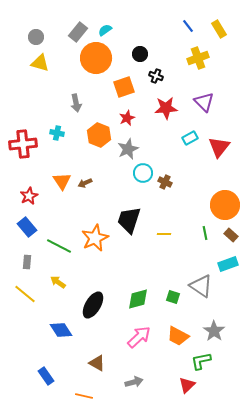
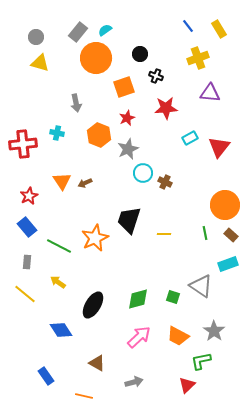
purple triangle at (204, 102): moved 6 px right, 9 px up; rotated 40 degrees counterclockwise
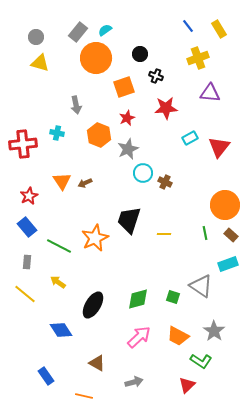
gray arrow at (76, 103): moved 2 px down
green L-shape at (201, 361): rotated 135 degrees counterclockwise
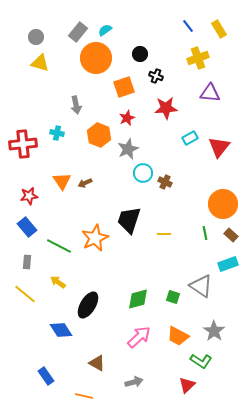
red star at (29, 196): rotated 18 degrees clockwise
orange circle at (225, 205): moved 2 px left, 1 px up
black ellipse at (93, 305): moved 5 px left
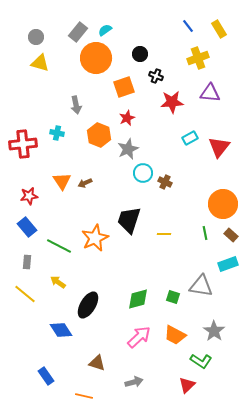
red star at (166, 108): moved 6 px right, 6 px up
gray triangle at (201, 286): rotated 25 degrees counterclockwise
orange trapezoid at (178, 336): moved 3 px left, 1 px up
brown triangle at (97, 363): rotated 12 degrees counterclockwise
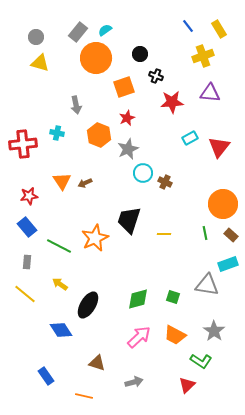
yellow cross at (198, 58): moved 5 px right, 2 px up
yellow arrow at (58, 282): moved 2 px right, 2 px down
gray triangle at (201, 286): moved 6 px right, 1 px up
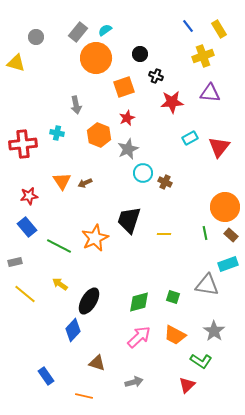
yellow triangle at (40, 63): moved 24 px left
orange circle at (223, 204): moved 2 px right, 3 px down
gray rectangle at (27, 262): moved 12 px left; rotated 72 degrees clockwise
green diamond at (138, 299): moved 1 px right, 3 px down
black ellipse at (88, 305): moved 1 px right, 4 px up
blue diamond at (61, 330): moved 12 px right; rotated 75 degrees clockwise
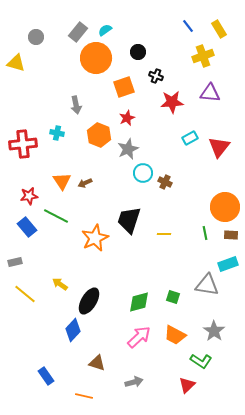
black circle at (140, 54): moved 2 px left, 2 px up
brown rectangle at (231, 235): rotated 40 degrees counterclockwise
green line at (59, 246): moved 3 px left, 30 px up
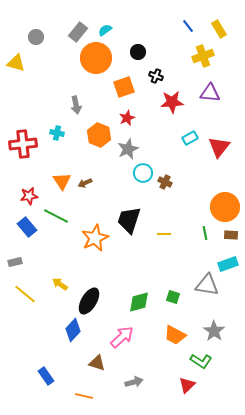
pink arrow at (139, 337): moved 17 px left
